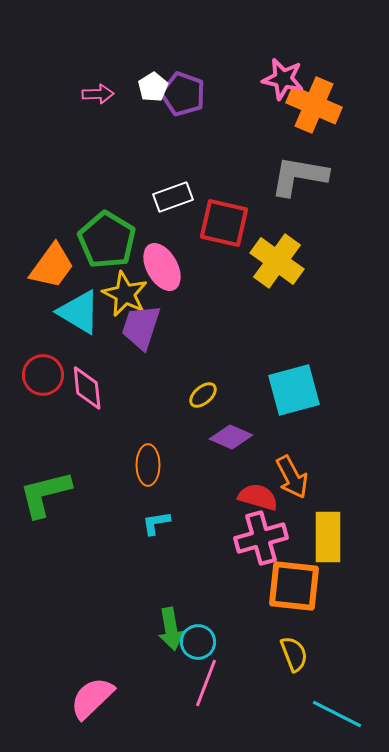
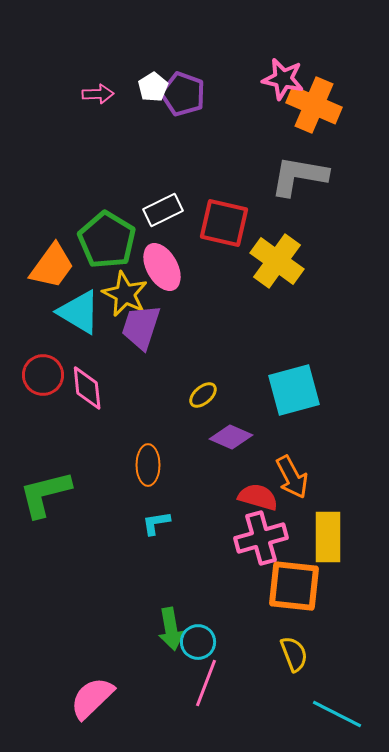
white rectangle: moved 10 px left, 13 px down; rotated 6 degrees counterclockwise
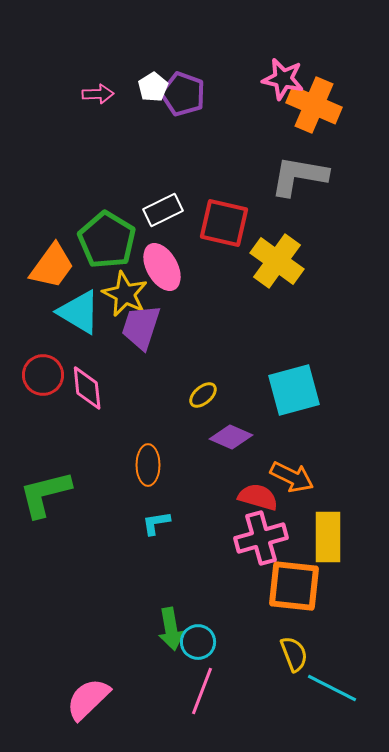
orange arrow: rotated 36 degrees counterclockwise
pink line: moved 4 px left, 8 px down
pink semicircle: moved 4 px left, 1 px down
cyan line: moved 5 px left, 26 px up
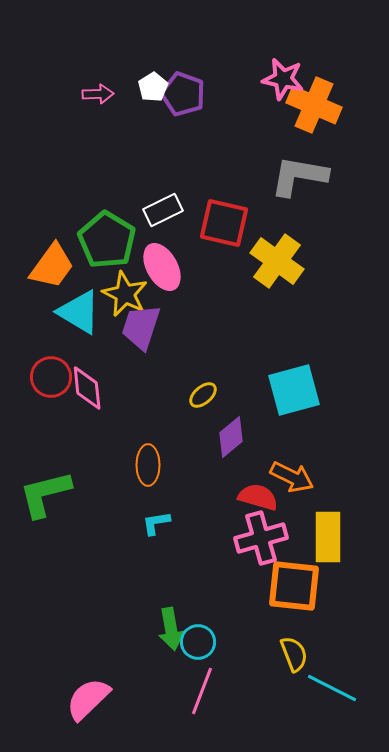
red circle: moved 8 px right, 2 px down
purple diamond: rotated 63 degrees counterclockwise
